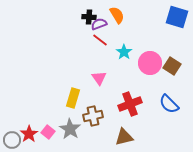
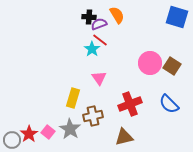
cyan star: moved 32 px left, 3 px up
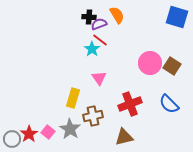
gray circle: moved 1 px up
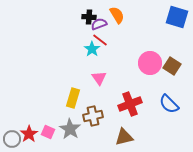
pink square: rotated 16 degrees counterclockwise
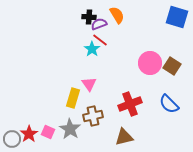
pink triangle: moved 10 px left, 6 px down
